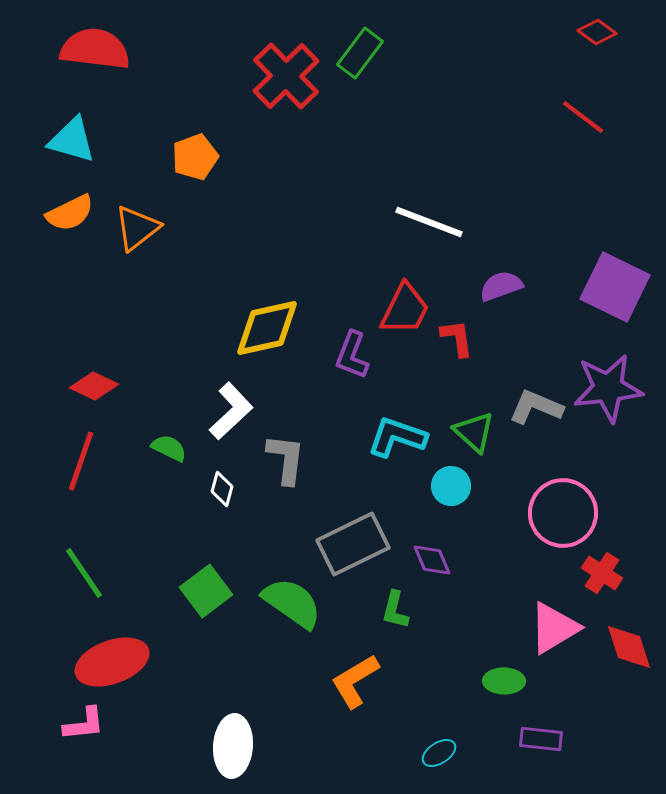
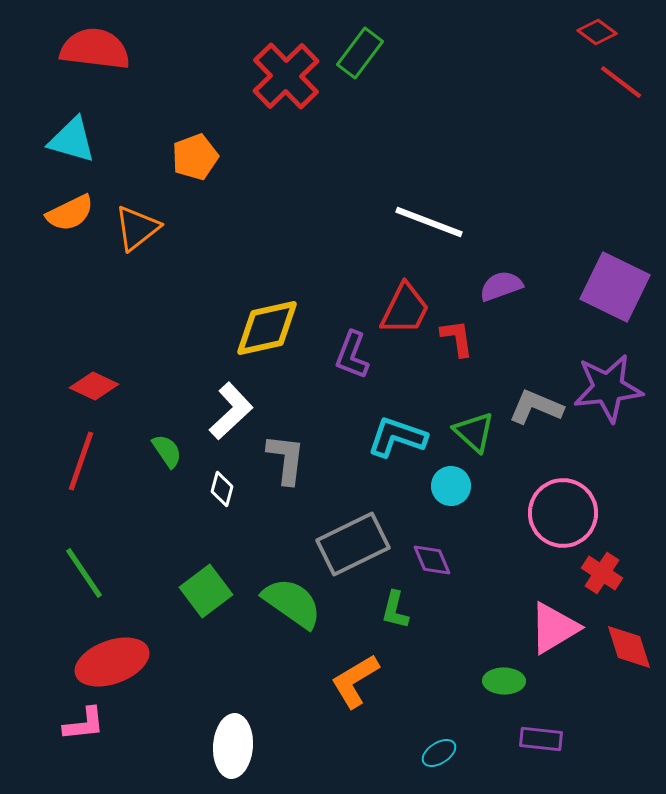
red line at (583, 117): moved 38 px right, 35 px up
green semicircle at (169, 448): moved 2 px left, 3 px down; rotated 30 degrees clockwise
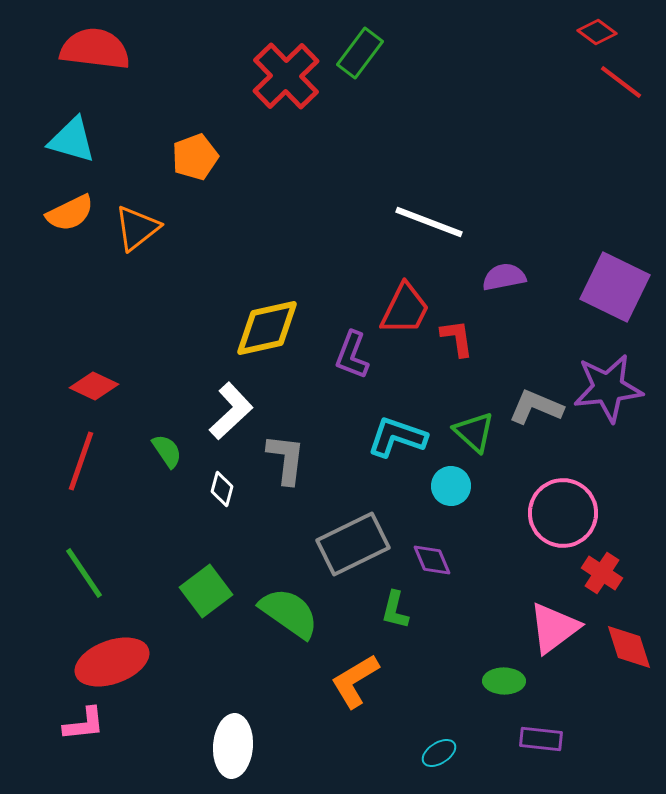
purple semicircle at (501, 286): moved 3 px right, 9 px up; rotated 9 degrees clockwise
green semicircle at (292, 603): moved 3 px left, 10 px down
pink triangle at (554, 628): rotated 6 degrees counterclockwise
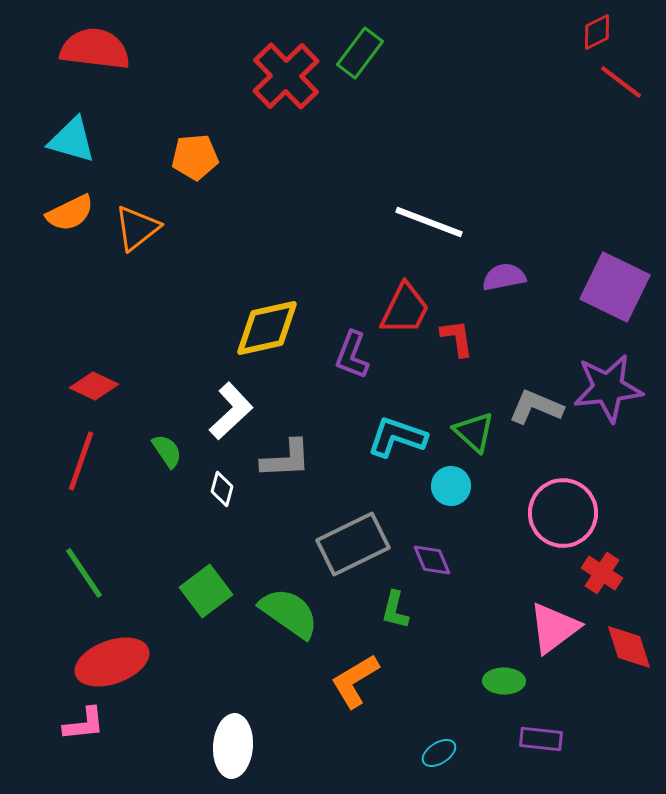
red diamond at (597, 32): rotated 63 degrees counterclockwise
orange pentagon at (195, 157): rotated 15 degrees clockwise
gray L-shape at (286, 459): rotated 80 degrees clockwise
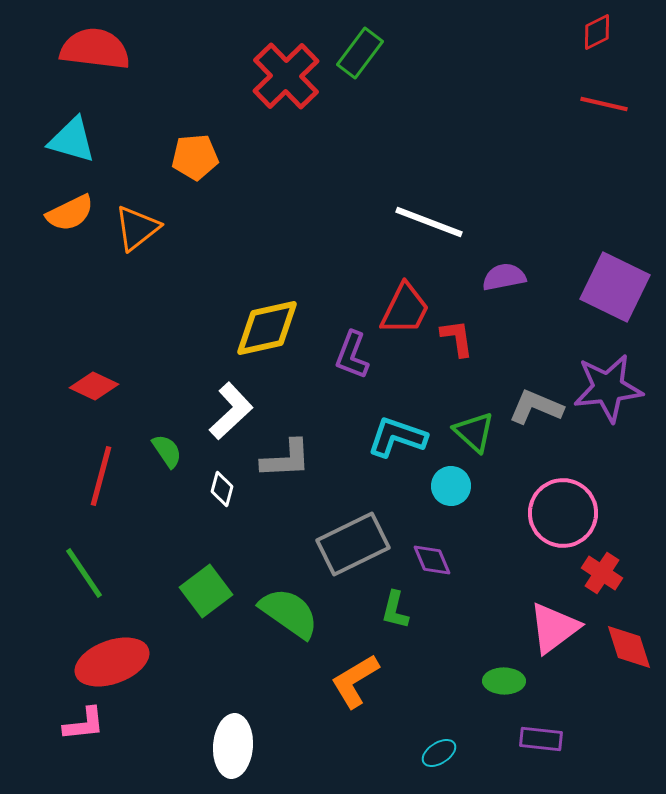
red line at (621, 82): moved 17 px left, 22 px down; rotated 24 degrees counterclockwise
red line at (81, 461): moved 20 px right, 15 px down; rotated 4 degrees counterclockwise
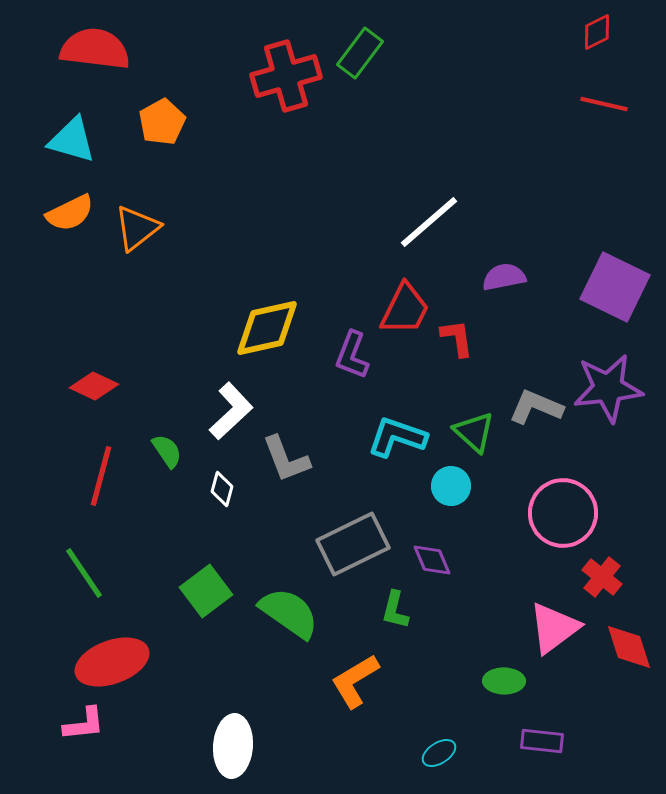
red cross at (286, 76): rotated 28 degrees clockwise
orange pentagon at (195, 157): moved 33 px left, 35 px up; rotated 24 degrees counterclockwise
white line at (429, 222): rotated 62 degrees counterclockwise
gray L-shape at (286, 459): rotated 72 degrees clockwise
red cross at (602, 573): moved 4 px down; rotated 6 degrees clockwise
purple rectangle at (541, 739): moved 1 px right, 2 px down
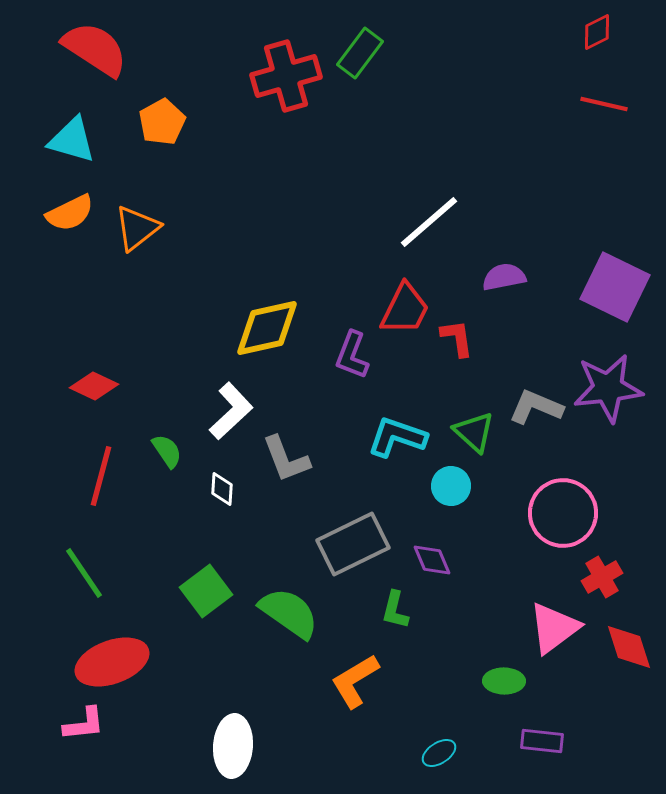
red semicircle at (95, 49): rotated 26 degrees clockwise
white diamond at (222, 489): rotated 12 degrees counterclockwise
red cross at (602, 577): rotated 21 degrees clockwise
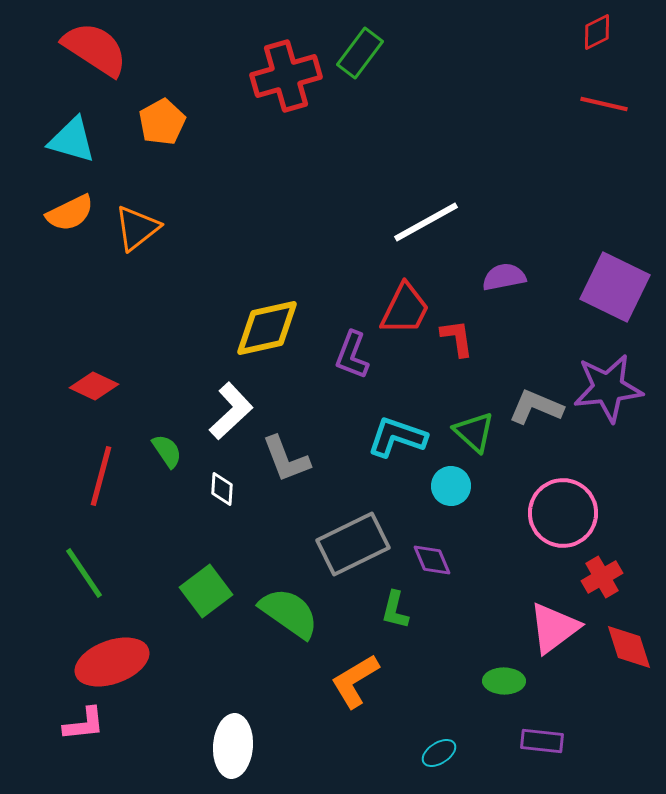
white line at (429, 222): moved 3 px left; rotated 12 degrees clockwise
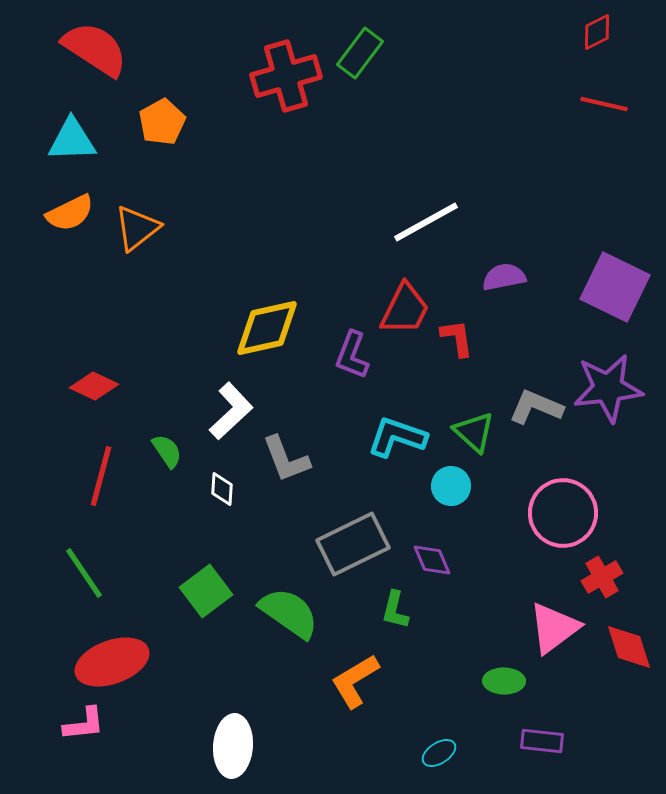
cyan triangle at (72, 140): rotated 18 degrees counterclockwise
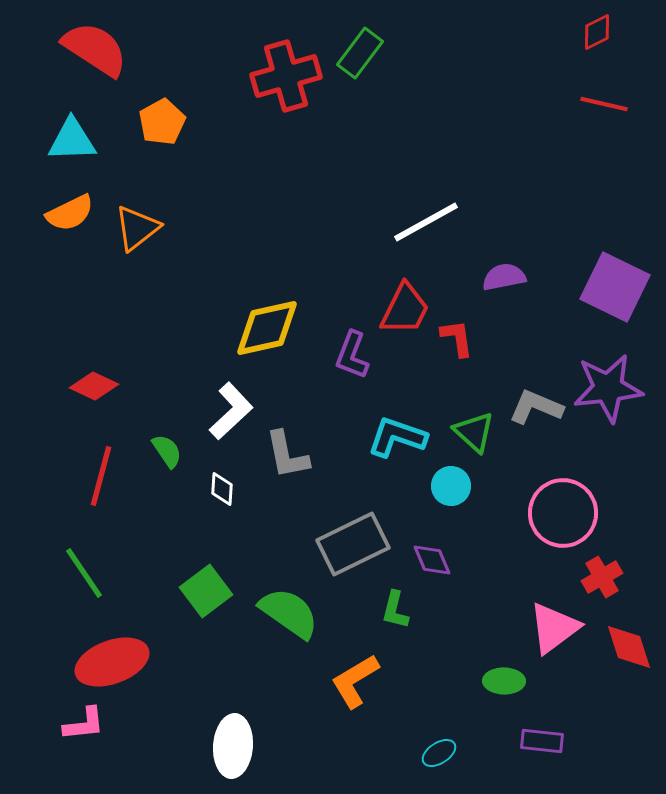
gray L-shape at (286, 459): moved 1 px right, 4 px up; rotated 10 degrees clockwise
